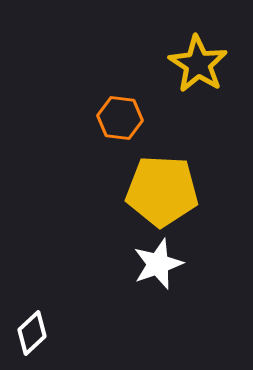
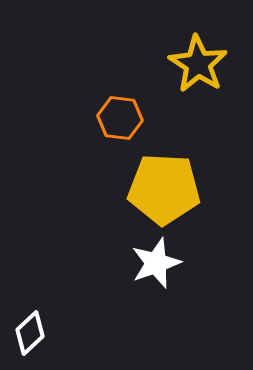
yellow pentagon: moved 2 px right, 2 px up
white star: moved 2 px left, 1 px up
white diamond: moved 2 px left
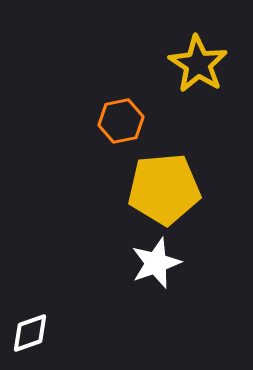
orange hexagon: moved 1 px right, 3 px down; rotated 18 degrees counterclockwise
yellow pentagon: rotated 8 degrees counterclockwise
white diamond: rotated 24 degrees clockwise
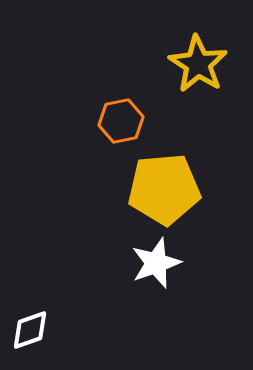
white diamond: moved 3 px up
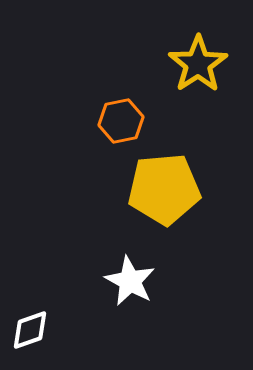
yellow star: rotated 6 degrees clockwise
white star: moved 26 px left, 18 px down; rotated 24 degrees counterclockwise
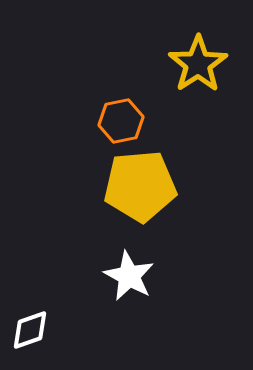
yellow pentagon: moved 24 px left, 3 px up
white star: moved 1 px left, 5 px up
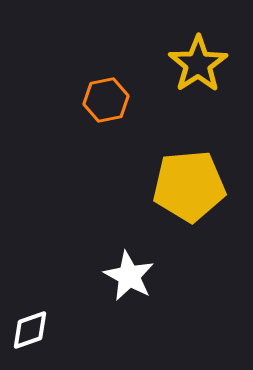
orange hexagon: moved 15 px left, 21 px up
yellow pentagon: moved 49 px right
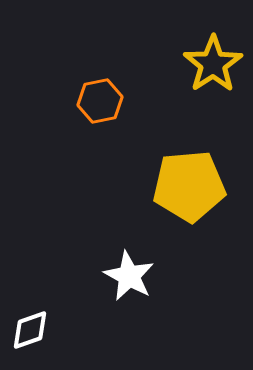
yellow star: moved 15 px right
orange hexagon: moved 6 px left, 1 px down
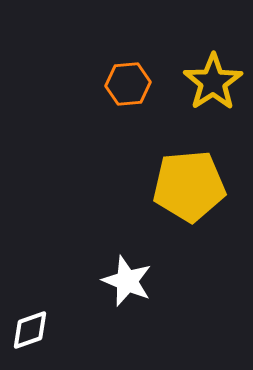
yellow star: moved 18 px down
orange hexagon: moved 28 px right, 17 px up; rotated 6 degrees clockwise
white star: moved 2 px left, 5 px down; rotated 6 degrees counterclockwise
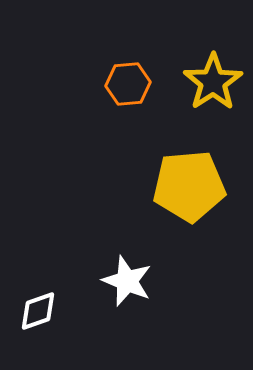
white diamond: moved 8 px right, 19 px up
